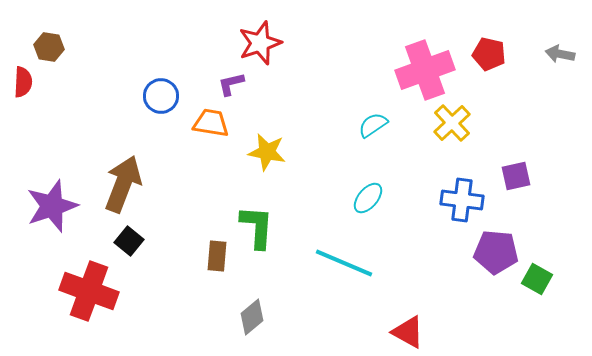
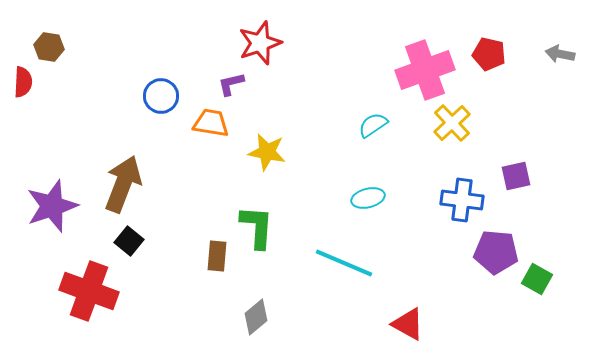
cyan ellipse: rotated 36 degrees clockwise
gray diamond: moved 4 px right
red triangle: moved 8 px up
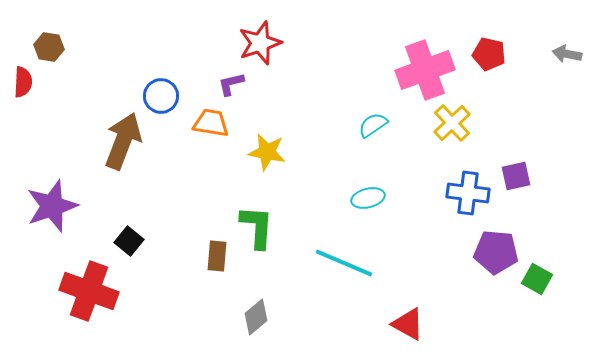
gray arrow: moved 7 px right
brown arrow: moved 43 px up
blue cross: moved 6 px right, 7 px up
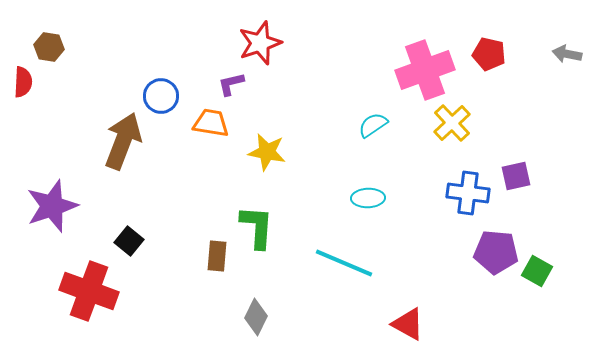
cyan ellipse: rotated 12 degrees clockwise
green square: moved 8 px up
gray diamond: rotated 24 degrees counterclockwise
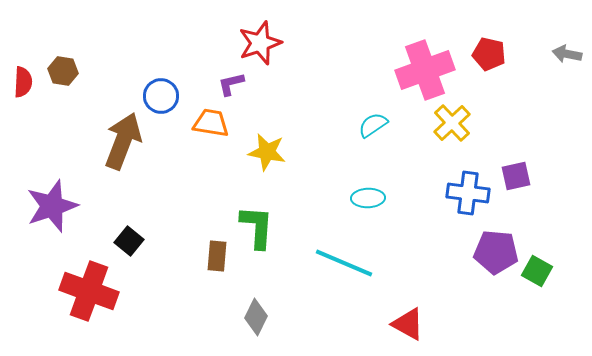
brown hexagon: moved 14 px right, 24 px down
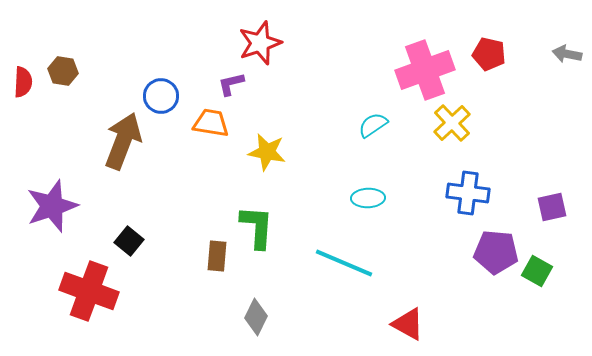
purple square: moved 36 px right, 31 px down
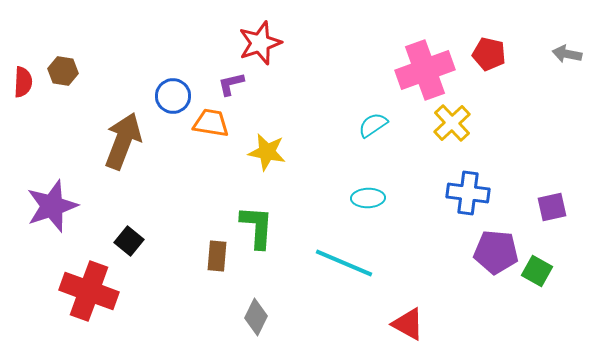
blue circle: moved 12 px right
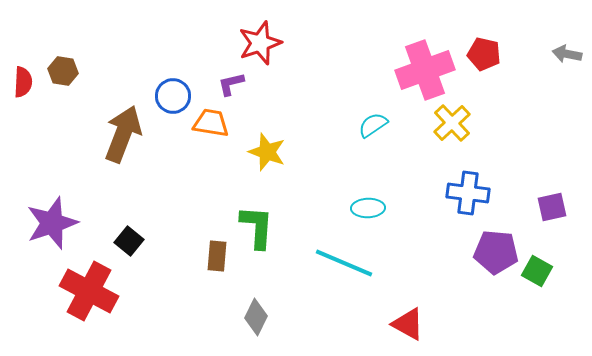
red pentagon: moved 5 px left
brown arrow: moved 7 px up
yellow star: rotated 9 degrees clockwise
cyan ellipse: moved 10 px down
purple star: moved 17 px down
red cross: rotated 8 degrees clockwise
